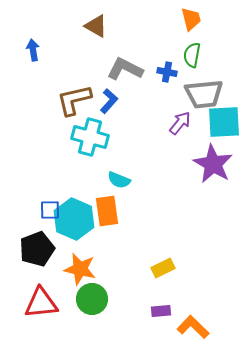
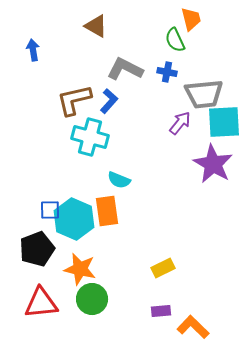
green semicircle: moved 17 px left, 15 px up; rotated 35 degrees counterclockwise
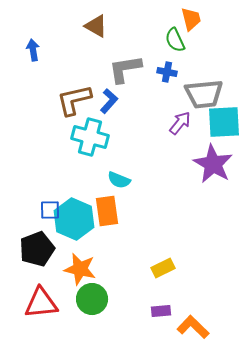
gray L-shape: rotated 36 degrees counterclockwise
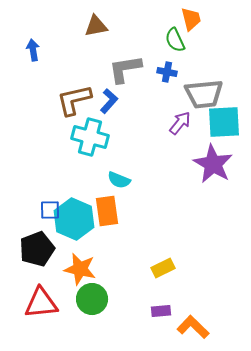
brown triangle: rotated 40 degrees counterclockwise
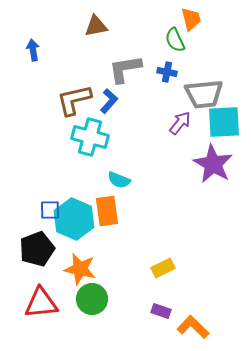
purple rectangle: rotated 24 degrees clockwise
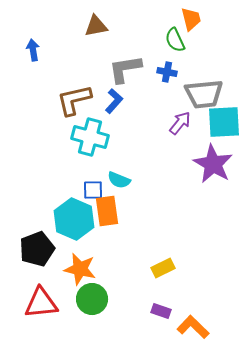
blue L-shape: moved 5 px right
blue square: moved 43 px right, 20 px up
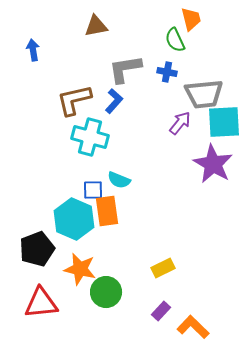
green circle: moved 14 px right, 7 px up
purple rectangle: rotated 66 degrees counterclockwise
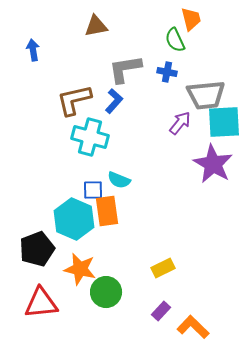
gray trapezoid: moved 2 px right, 1 px down
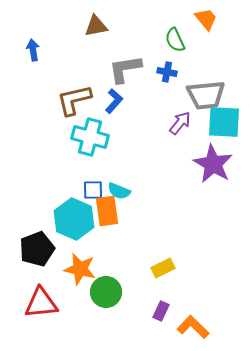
orange trapezoid: moved 15 px right; rotated 25 degrees counterclockwise
cyan square: rotated 6 degrees clockwise
cyan semicircle: moved 11 px down
purple rectangle: rotated 18 degrees counterclockwise
